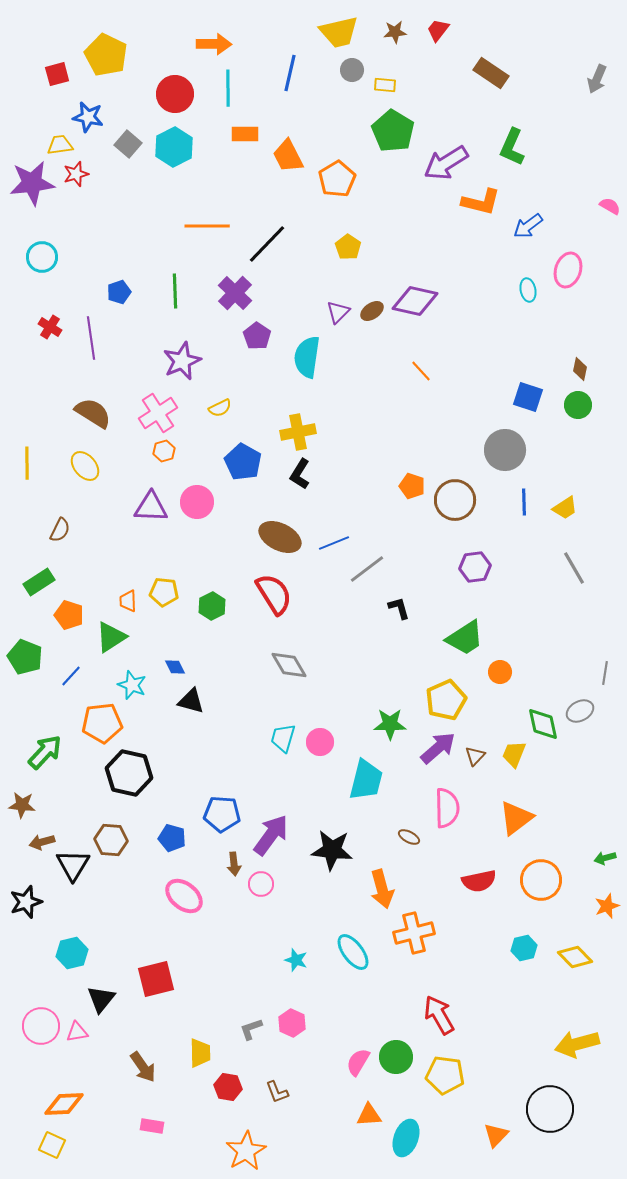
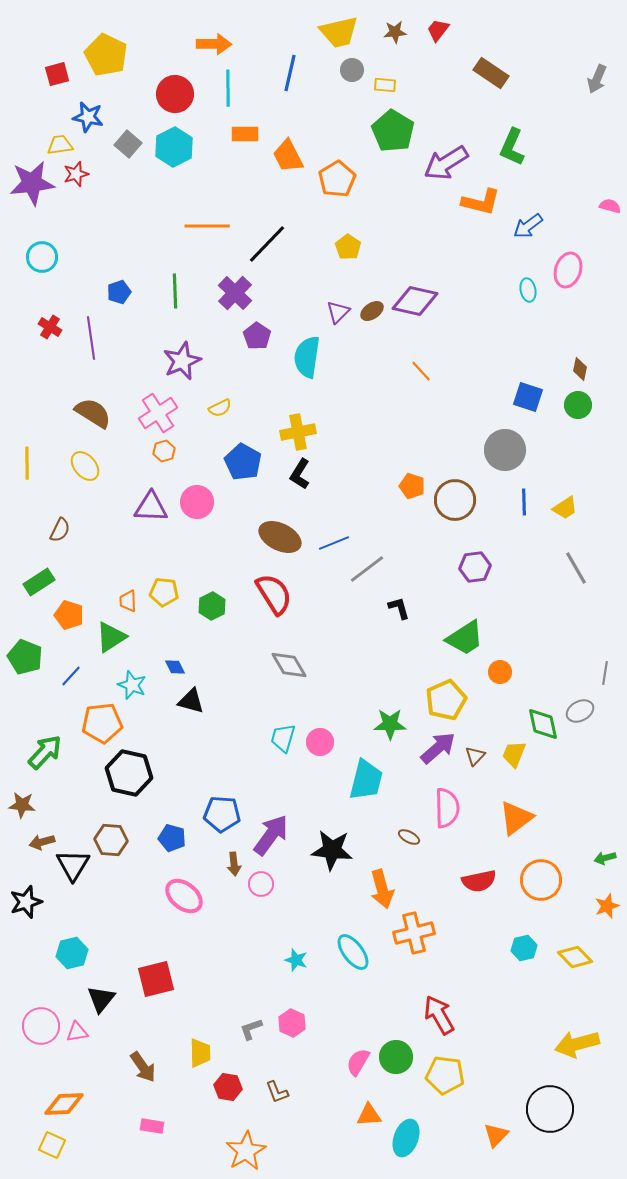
pink semicircle at (610, 206): rotated 15 degrees counterclockwise
gray line at (574, 568): moved 2 px right
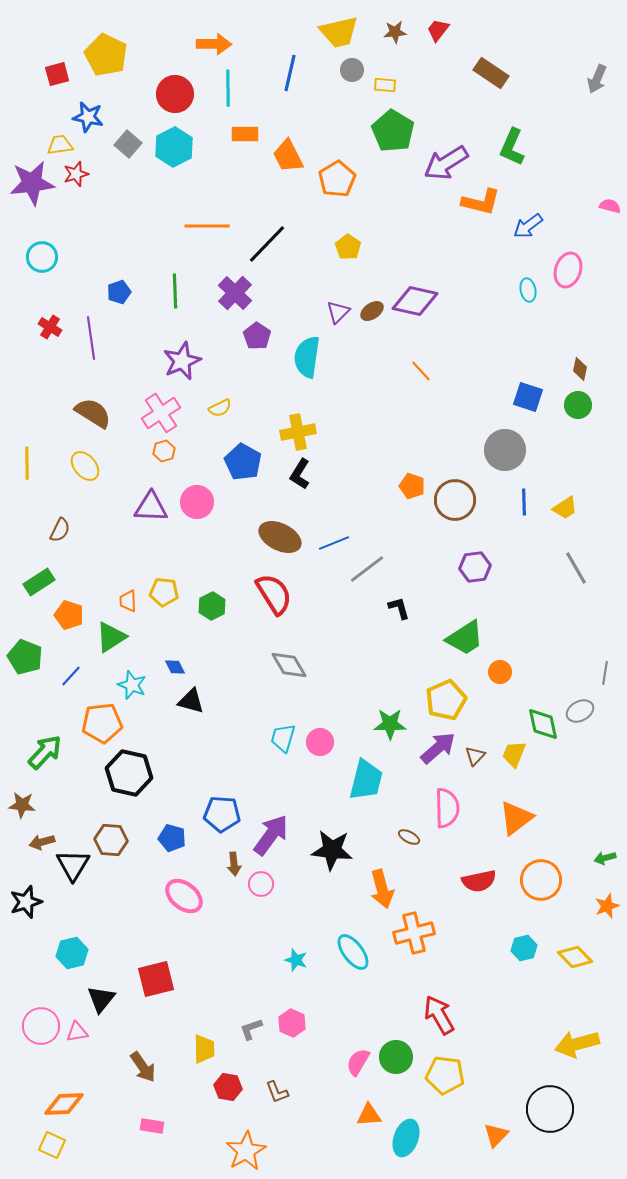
pink cross at (158, 413): moved 3 px right
yellow trapezoid at (200, 1053): moved 4 px right, 4 px up
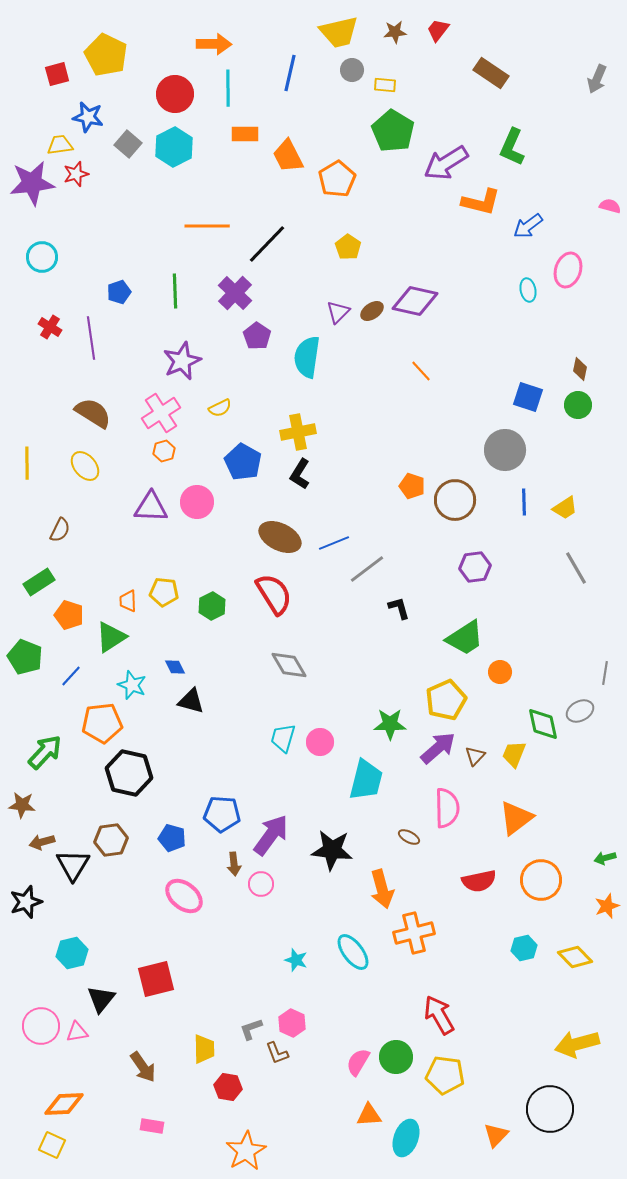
brown hexagon at (111, 840): rotated 12 degrees counterclockwise
brown L-shape at (277, 1092): moved 39 px up
